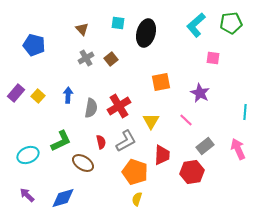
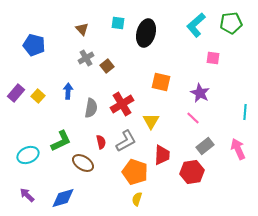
brown square: moved 4 px left, 7 px down
orange square: rotated 24 degrees clockwise
blue arrow: moved 4 px up
red cross: moved 3 px right, 2 px up
pink line: moved 7 px right, 2 px up
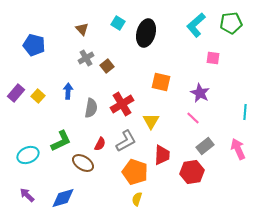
cyan square: rotated 24 degrees clockwise
red semicircle: moved 1 px left, 2 px down; rotated 40 degrees clockwise
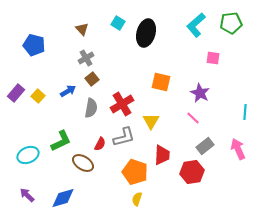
brown square: moved 15 px left, 13 px down
blue arrow: rotated 56 degrees clockwise
gray L-shape: moved 2 px left, 4 px up; rotated 15 degrees clockwise
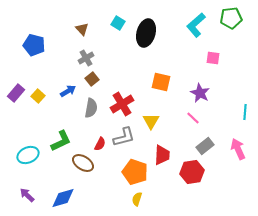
green pentagon: moved 5 px up
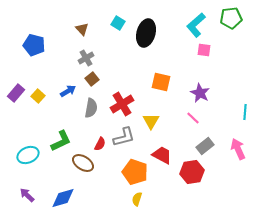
pink square: moved 9 px left, 8 px up
red trapezoid: rotated 65 degrees counterclockwise
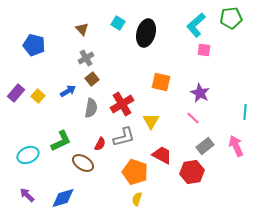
pink arrow: moved 2 px left, 3 px up
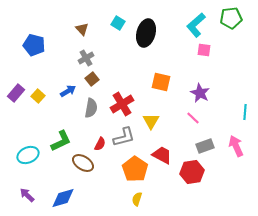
gray rectangle: rotated 18 degrees clockwise
orange pentagon: moved 3 px up; rotated 15 degrees clockwise
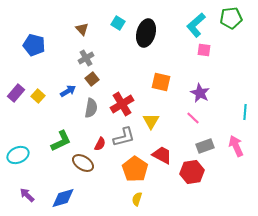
cyan ellipse: moved 10 px left
